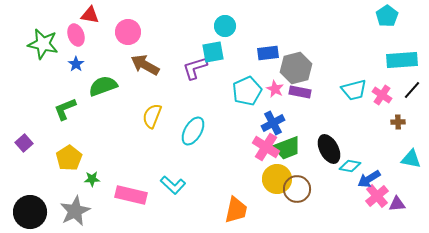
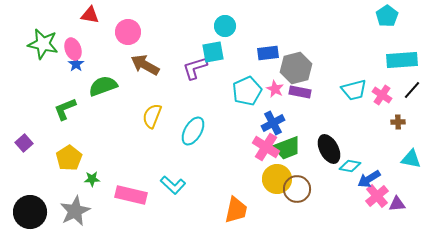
pink ellipse at (76, 35): moved 3 px left, 14 px down
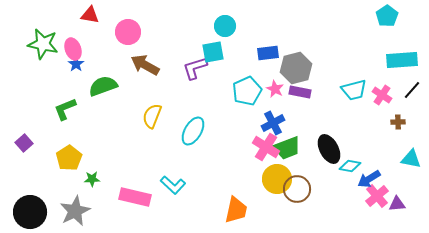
pink rectangle at (131, 195): moved 4 px right, 2 px down
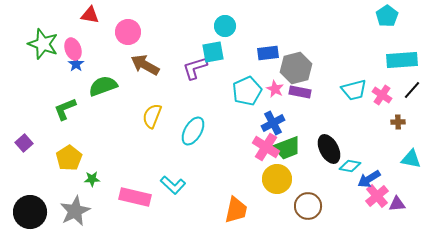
green star at (43, 44): rotated 8 degrees clockwise
brown circle at (297, 189): moved 11 px right, 17 px down
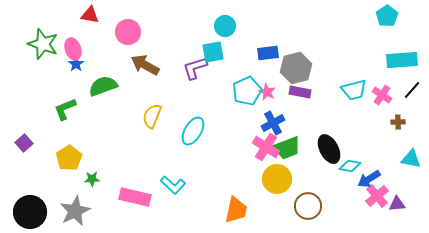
pink star at (275, 89): moved 8 px left, 3 px down
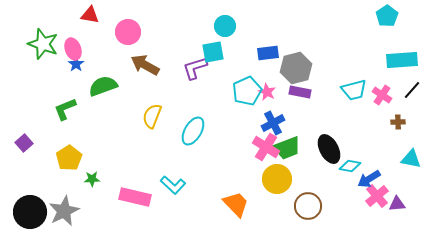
orange trapezoid at (236, 210): moved 6 px up; rotated 56 degrees counterclockwise
gray star at (75, 211): moved 11 px left
